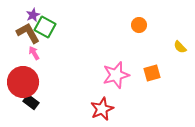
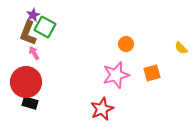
orange circle: moved 13 px left, 19 px down
brown L-shape: rotated 130 degrees counterclockwise
yellow semicircle: moved 1 px right, 1 px down
red circle: moved 3 px right
black rectangle: moved 1 px left, 1 px down; rotated 21 degrees counterclockwise
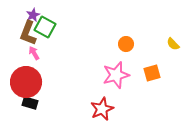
yellow semicircle: moved 8 px left, 4 px up
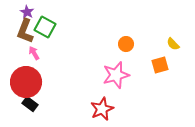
purple star: moved 6 px left, 3 px up; rotated 16 degrees counterclockwise
brown L-shape: moved 3 px left, 2 px up
orange square: moved 8 px right, 8 px up
black rectangle: moved 1 px down; rotated 21 degrees clockwise
